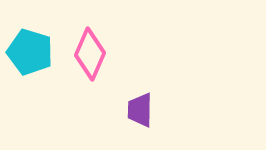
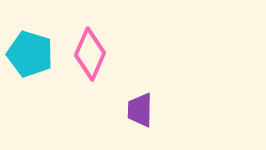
cyan pentagon: moved 2 px down
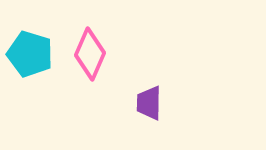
purple trapezoid: moved 9 px right, 7 px up
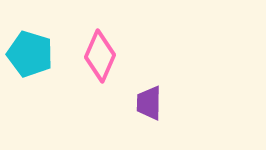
pink diamond: moved 10 px right, 2 px down
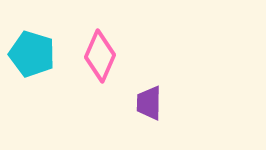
cyan pentagon: moved 2 px right
